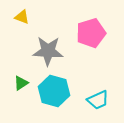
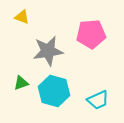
pink pentagon: moved 1 px down; rotated 12 degrees clockwise
gray star: rotated 12 degrees counterclockwise
green triangle: rotated 14 degrees clockwise
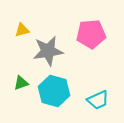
yellow triangle: moved 13 px down; rotated 35 degrees counterclockwise
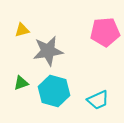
pink pentagon: moved 14 px right, 2 px up
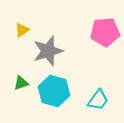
yellow triangle: rotated 21 degrees counterclockwise
gray star: rotated 8 degrees counterclockwise
cyan trapezoid: rotated 30 degrees counterclockwise
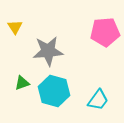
yellow triangle: moved 7 px left, 3 px up; rotated 28 degrees counterclockwise
gray star: rotated 12 degrees clockwise
green triangle: moved 1 px right
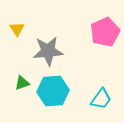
yellow triangle: moved 2 px right, 2 px down
pink pentagon: rotated 20 degrees counterclockwise
cyan hexagon: moved 1 px left; rotated 20 degrees counterclockwise
cyan trapezoid: moved 3 px right, 1 px up
